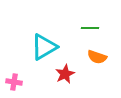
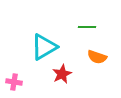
green line: moved 3 px left, 1 px up
red star: moved 3 px left
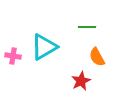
orange semicircle: rotated 42 degrees clockwise
red star: moved 19 px right, 7 px down
pink cross: moved 1 px left, 26 px up
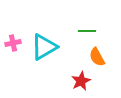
green line: moved 4 px down
pink cross: moved 13 px up; rotated 21 degrees counterclockwise
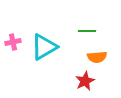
pink cross: moved 1 px up
orange semicircle: rotated 66 degrees counterclockwise
red star: moved 4 px right
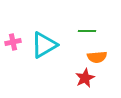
cyan triangle: moved 2 px up
red star: moved 3 px up
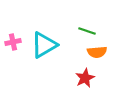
green line: rotated 18 degrees clockwise
orange semicircle: moved 5 px up
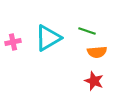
cyan triangle: moved 4 px right, 7 px up
red star: moved 9 px right, 3 px down; rotated 24 degrees counterclockwise
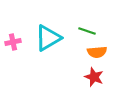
red star: moved 4 px up
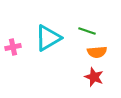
pink cross: moved 5 px down
